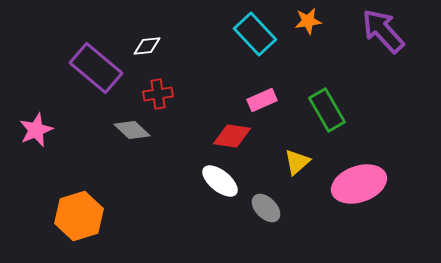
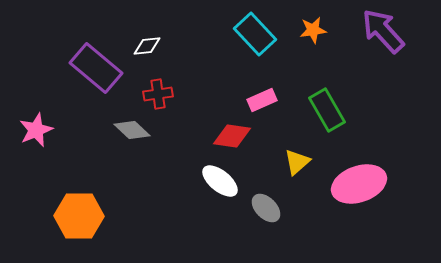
orange star: moved 5 px right, 9 px down
orange hexagon: rotated 18 degrees clockwise
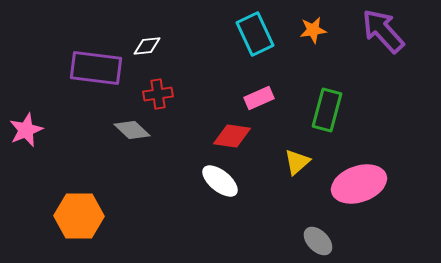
cyan rectangle: rotated 18 degrees clockwise
purple rectangle: rotated 33 degrees counterclockwise
pink rectangle: moved 3 px left, 2 px up
green rectangle: rotated 45 degrees clockwise
pink star: moved 10 px left
gray ellipse: moved 52 px right, 33 px down
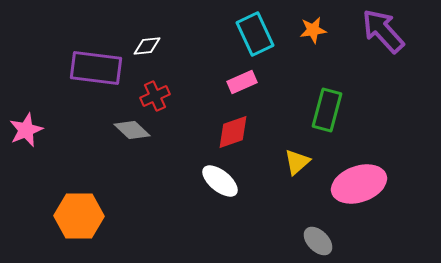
red cross: moved 3 px left, 2 px down; rotated 16 degrees counterclockwise
pink rectangle: moved 17 px left, 16 px up
red diamond: moved 1 px right, 4 px up; rotated 27 degrees counterclockwise
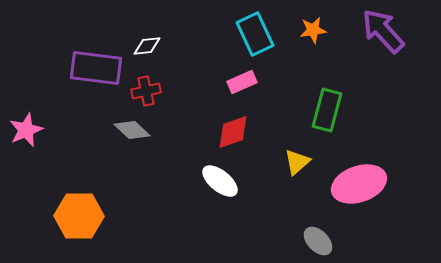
red cross: moved 9 px left, 5 px up; rotated 12 degrees clockwise
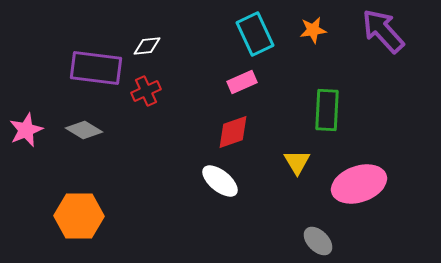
red cross: rotated 12 degrees counterclockwise
green rectangle: rotated 12 degrees counterclockwise
gray diamond: moved 48 px left; rotated 12 degrees counterclockwise
yellow triangle: rotated 20 degrees counterclockwise
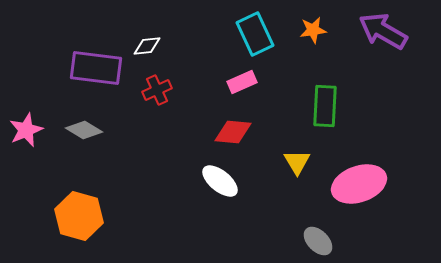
purple arrow: rotated 18 degrees counterclockwise
red cross: moved 11 px right, 1 px up
green rectangle: moved 2 px left, 4 px up
red diamond: rotated 24 degrees clockwise
orange hexagon: rotated 15 degrees clockwise
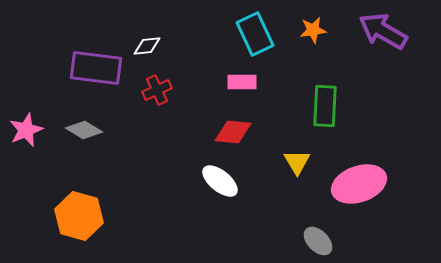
pink rectangle: rotated 24 degrees clockwise
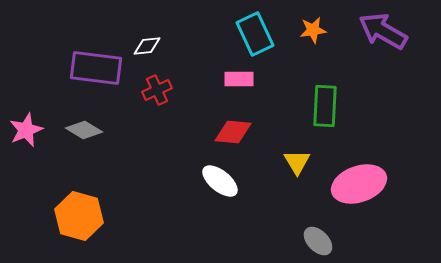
pink rectangle: moved 3 px left, 3 px up
